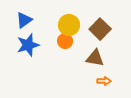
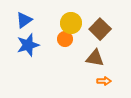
yellow circle: moved 2 px right, 2 px up
orange circle: moved 2 px up
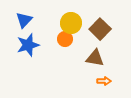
blue triangle: rotated 12 degrees counterclockwise
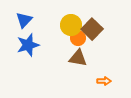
yellow circle: moved 2 px down
brown square: moved 8 px left
orange circle: moved 13 px right, 1 px up
brown triangle: moved 17 px left
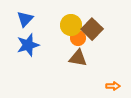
blue triangle: moved 1 px right, 1 px up
orange arrow: moved 9 px right, 5 px down
